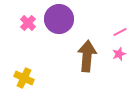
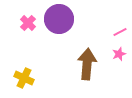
brown arrow: moved 8 px down
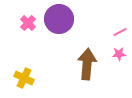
pink star: rotated 16 degrees clockwise
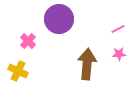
pink cross: moved 18 px down
pink line: moved 2 px left, 3 px up
yellow cross: moved 6 px left, 7 px up
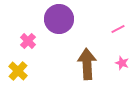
pink star: moved 3 px right, 9 px down; rotated 24 degrees clockwise
brown arrow: rotated 8 degrees counterclockwise
yellow cross: rotated 18 degrees clockwise
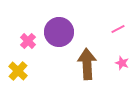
purple circle: moved 13 px down
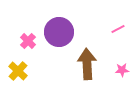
pink star: moved 7 px down; rotated 24 degrees counterclockwise
